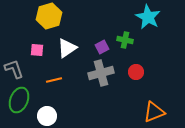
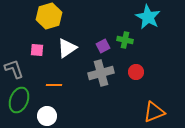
purple square: moved 1 px right, 1 px up
orange line: moved 5 px down; rotated 14 degrees clockwise
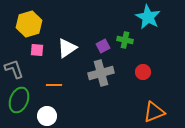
yellow hexagon: moved 20 px left, 8 px down
red circle: moved 7 px right
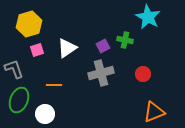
pink square: rotated 24 degrees counterclockwise
red circle: moved 2 px down
white circle: moved 2 px left, 2 px up
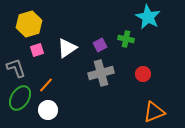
green cross: moved 1 px right, 1 px up
purple square: moved 3 px left, 1 px up
gray L-shape: moved 2 px right, 1 px up
orange line: moved 8 px left; rotated 49 degrees counterclockwise
green ellipse: moved 1 px right, 2 px up; rotated 10 degrees clockwise
white circle: moved 3 px right, 4 px up
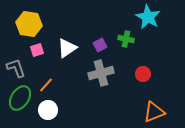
yellow hexagon: rotated 25 degrees clockwise
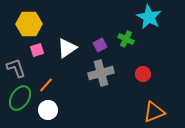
cyan star: moved 1 px right
yellow hexagon: rotated 10 degrees counterclockwise
green cross: rotated 14 degrees clockwise
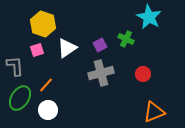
yellow hexagon: moved 14 px right; rotated 20 degrees clockwise
gray L-shape: moved 1 px left, 2 px up; rotated 15 degrees clockwise
